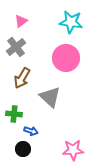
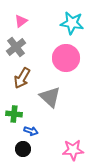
cyan star: moved 1 px right, 1 px down
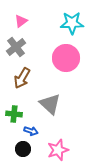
cyan star: rotated 10 degrees counterclockwise
gray triangle: moved 7 px down
pink star: moved 15 px left; rotated 15 degrees counterclockwise
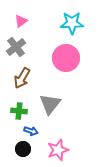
gray triangle: rotated 25 degrees clockwise
green cross: moved 5 px right, 3 px up
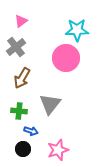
cyan star: moved 5 px right, 7 px down
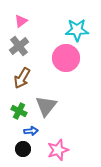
gray cross: moved 3 px right, 1 px up
gray triangle: moved 4 px left, 2 px down
green cross: rotated 21 degrees clockwise
blue arrow: rotated 24 degrees counterclockwise
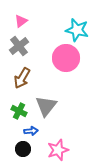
cyan star: rotated 15 degrees clockwise
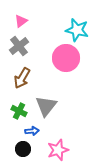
blue arrow: moved 1 px right
